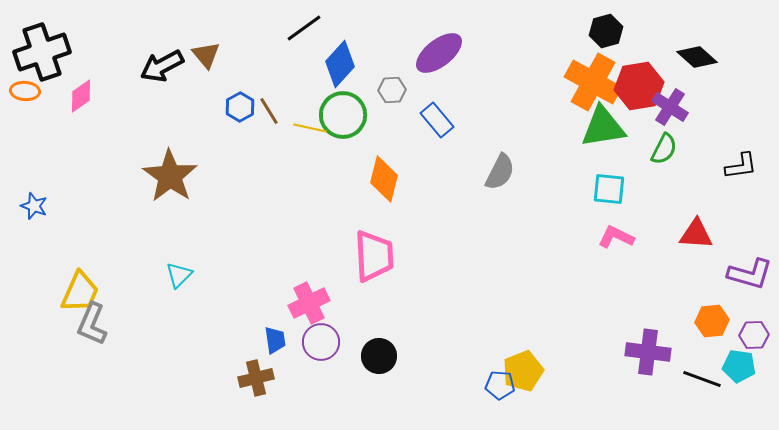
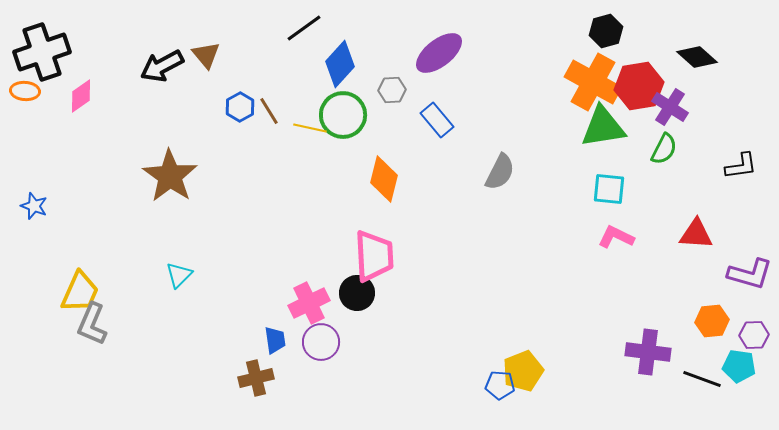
black circle at (379, 356): moved 22 px left, 63 px up
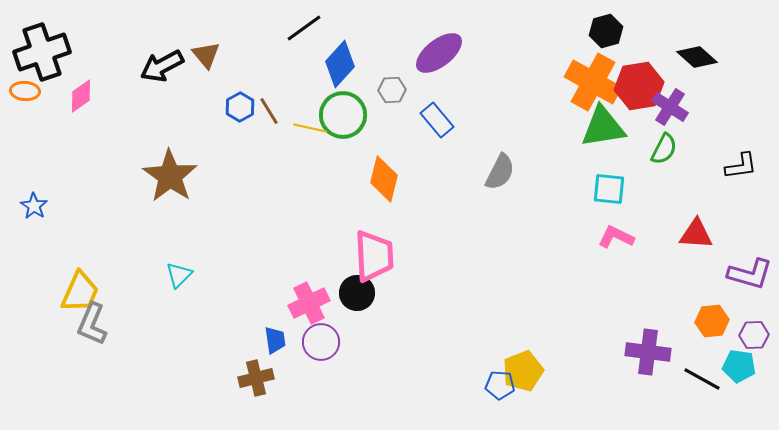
blue star at (34, 206): rotated 12 degrees clockwise
black line at (702, 379): rotated 9 degrees clockwise
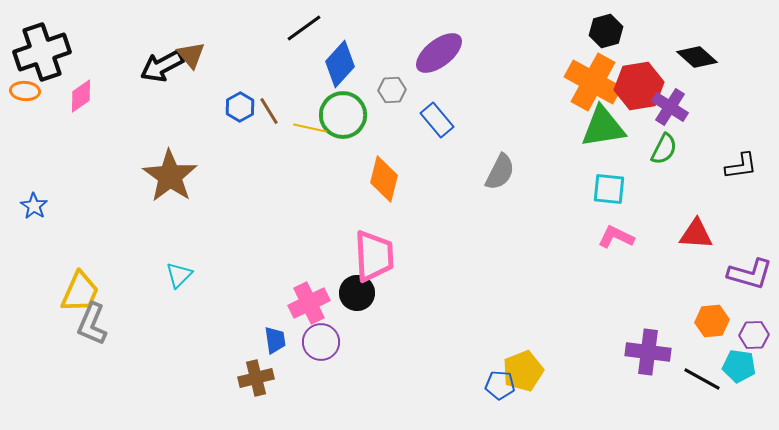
brown triangle at (206, 55): moved 15 px left
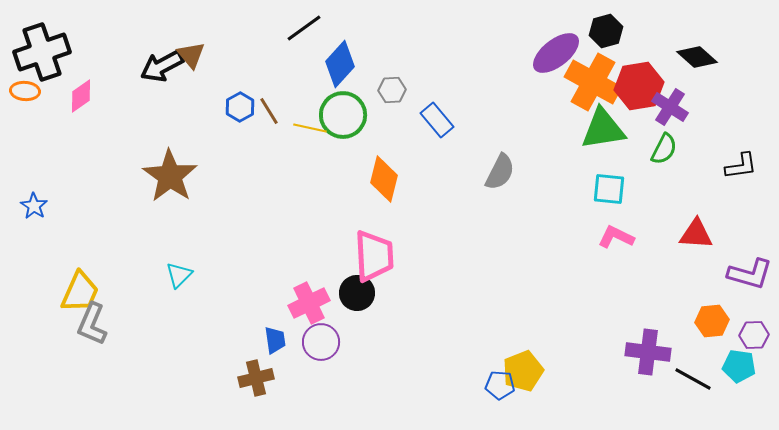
purple ellipse at (439, 53): moved 117 px right
green triangle at (603, 127): moved 2 px down
black line at (702, 379): moved 9 px left
